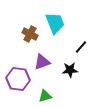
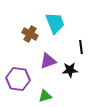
black line: rotated 48 degrees counterclockwise
purple triangle: moved 6 px right, 1 px up
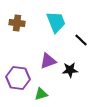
cyan trapezoid: moved 1 px right, 1 px up
brown cross: moved 13 px left, 11 px up; rotated 21 degrees counterclockwise
black line: moved 7 px up; rotated 40 degrees counterclockwise
purple hexagon: moved 1 px up
green triangle: moved 4 px left, 2 px up
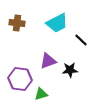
cyan trapezoid: moved 1 px right, 1 px down; rotated 85 degrees clockwise
purple hexagon: moved 2 px right, 1 px down
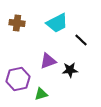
purple hexagon: moved 2 px left; rotated 20 degrees counterclockwise
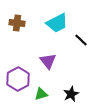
purple triangle: rotated 48 degrees counterclockwise
black star: moved 1 px right, 24 px down; rotated 21 degrees counterclockwise
purple hexagon: rotated 15 degrees counterclockwise
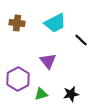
cyan trapezoid: moved 2 px left
black star: rotated 14 degrees clockwise
